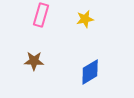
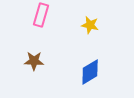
yellow star: moved 5 px right, 6 px down; rotated 24 degrees clockwise
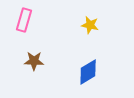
pink rectangle: moved 17 px left, 5 px down
blue diamond: moved 2 px left
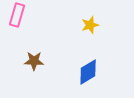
pink rectangle: moved 7 px left, 5 px up
yellow star: rotated 30 degrees counterclockwise
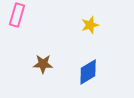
brown star: moved 9 px right, 3 px down
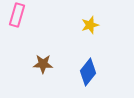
blue diamond: rotated 20 degrees counterclockwise
